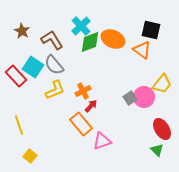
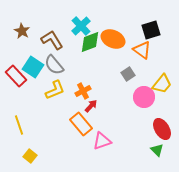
black square: rotated 30 degrees counterclockwise
gray square: moved 2 px left, 24 px up
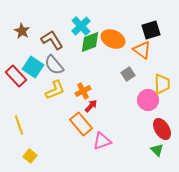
yellow trapezoid: rotated 40 degrees counterclockwise
pink circle: moved 4 px right, 3 px down
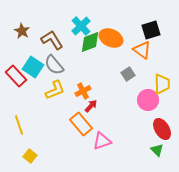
orange ellipse: moved 2 px left, 1 px up
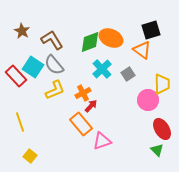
cyan cross: moved 21 px right, 43 px down
orange cross: moved 2 px down
yellow line: moved 1 px right, 3 px up
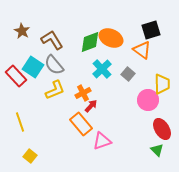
gray square: rotated 16 degrees counterclockwise
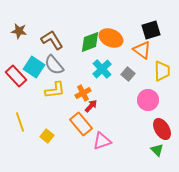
brown star: moved 3 px left; rotated 21 degrees counterclockwise
cyan square: moved 1 px right
yellow trapezoid: moved 13 px up
yellow L-shape: rotated 15 degrees clockwise
yellow square: moved 17 px right, 20 px up
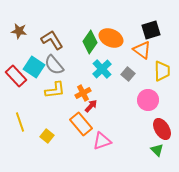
green diamond: rotated 35 degrees counterclockwise
